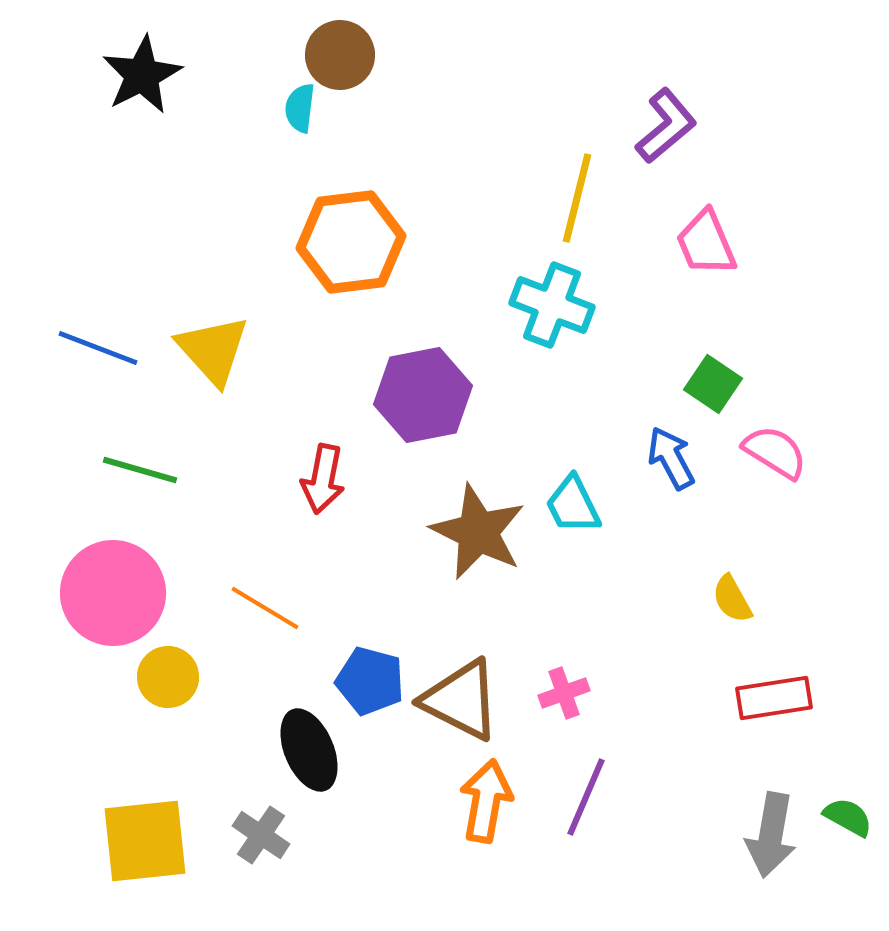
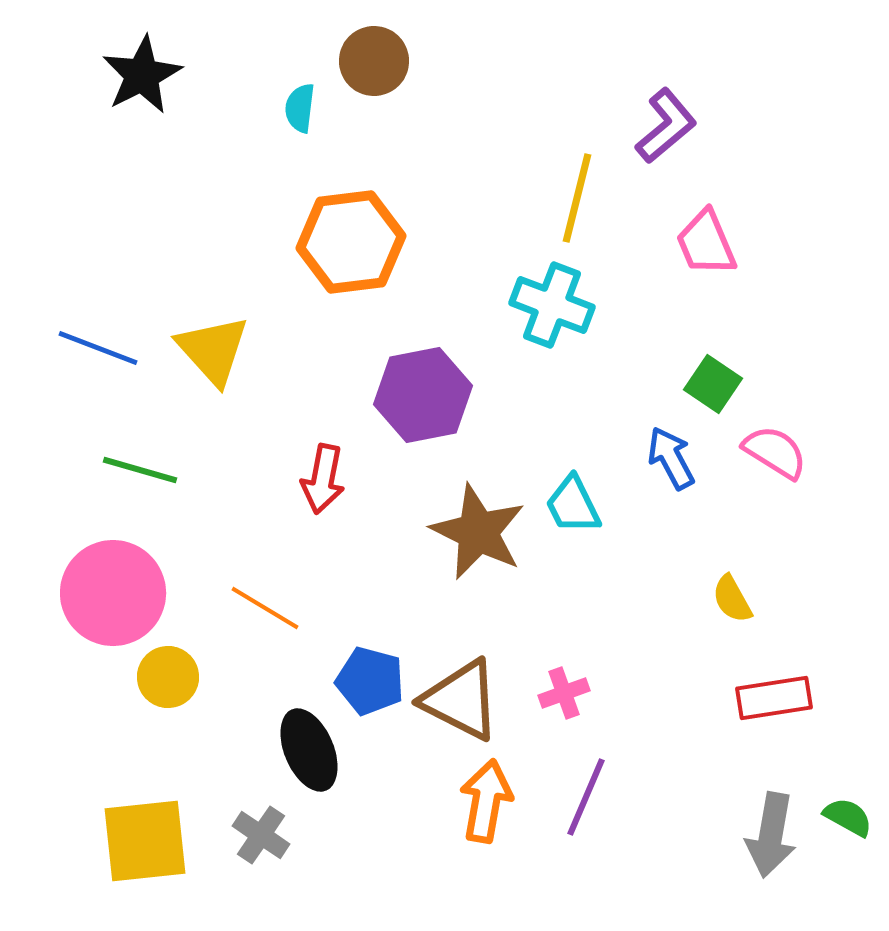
brown circle: moved 34 px right, 6 px down
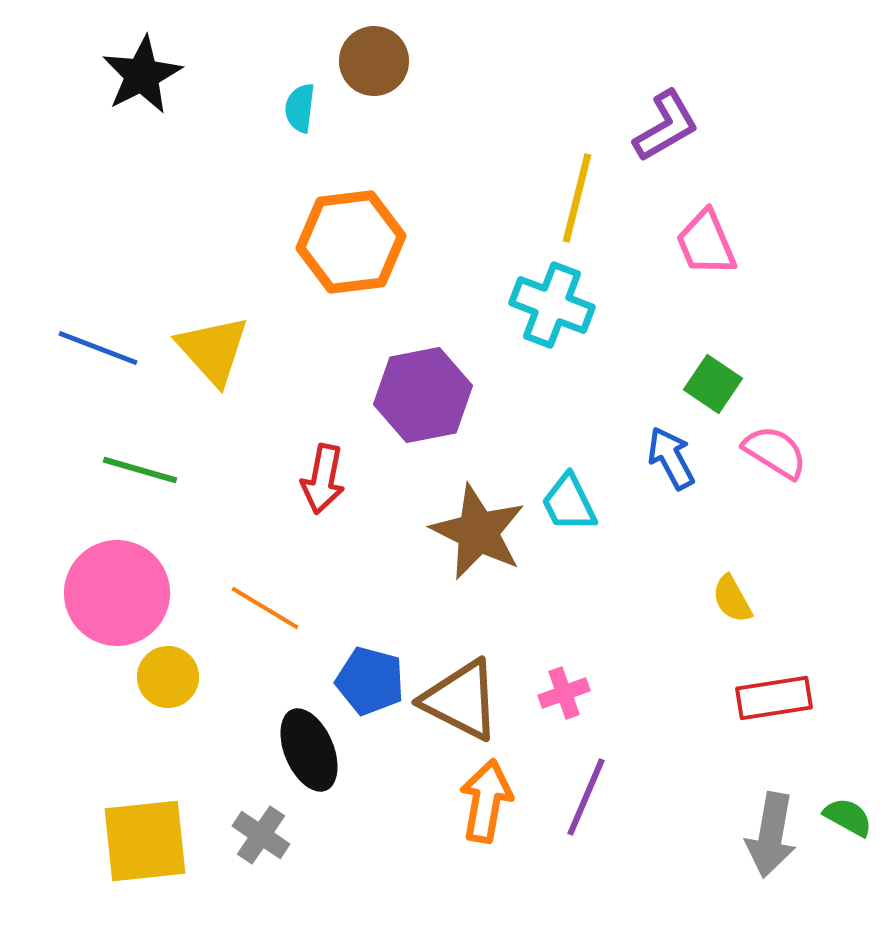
purple L-shape: rotated 10 degrees clockwise
cyan trapezoid: moved 4 px left, 2 px up
pink circle: moved 4 px right
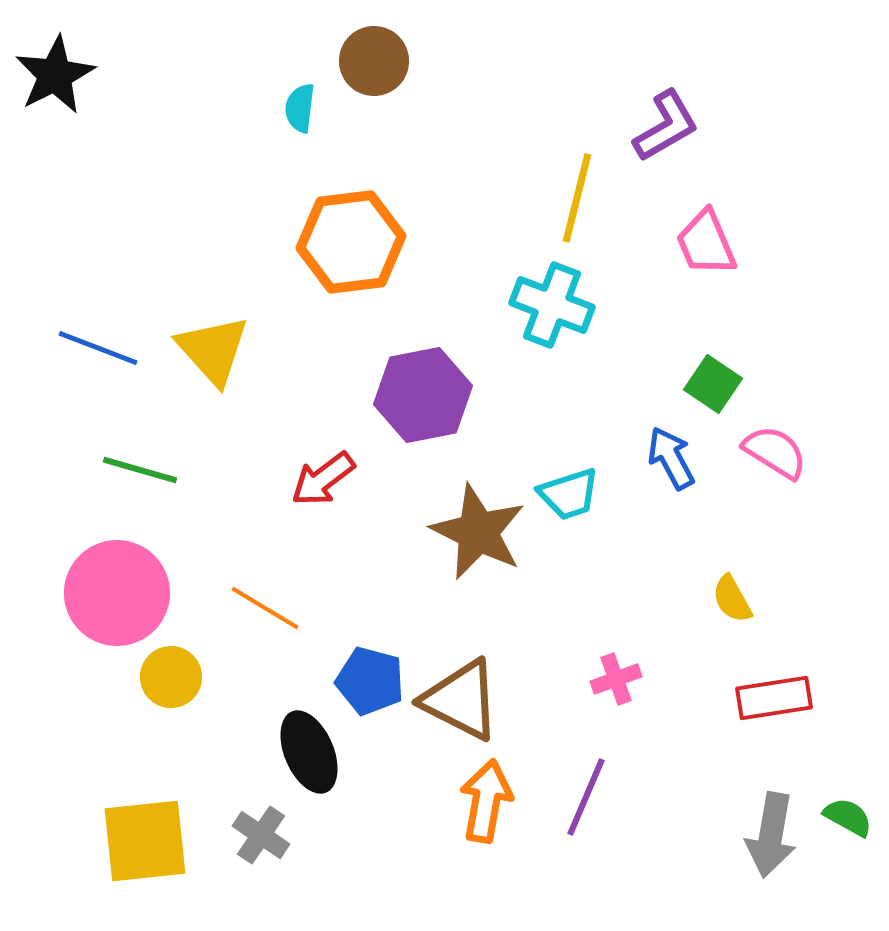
black star: moved 87 px left
red arrow: rotated 42 degrees clockwise
cyan trapezoid: moved 9 px up; rotated 82 degrees counterclockwise
yellow circle: moved 3 px right
pink cross: moved 52 px right, 14 px up
black ellipse: moved 2 px down
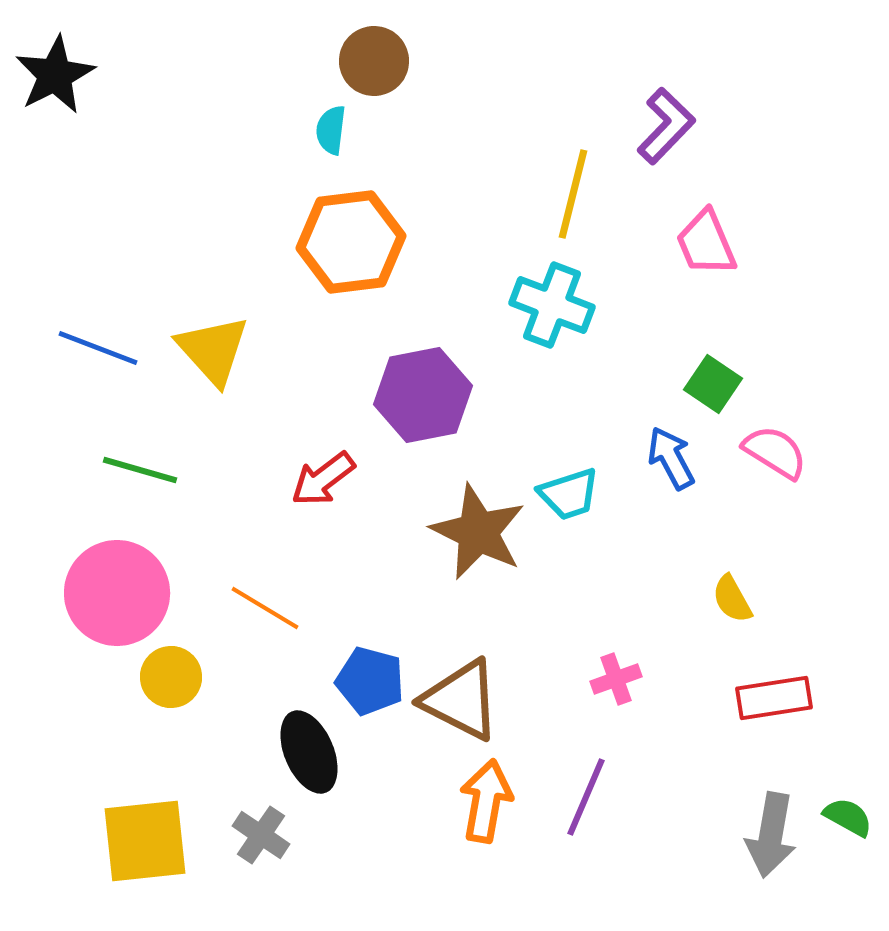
cyan semicircle: moved 31 px right, 22 px down
purple L-shape: rotated 16 degrees counterclockwise
yellow line: moved 4 px left, 4 px up
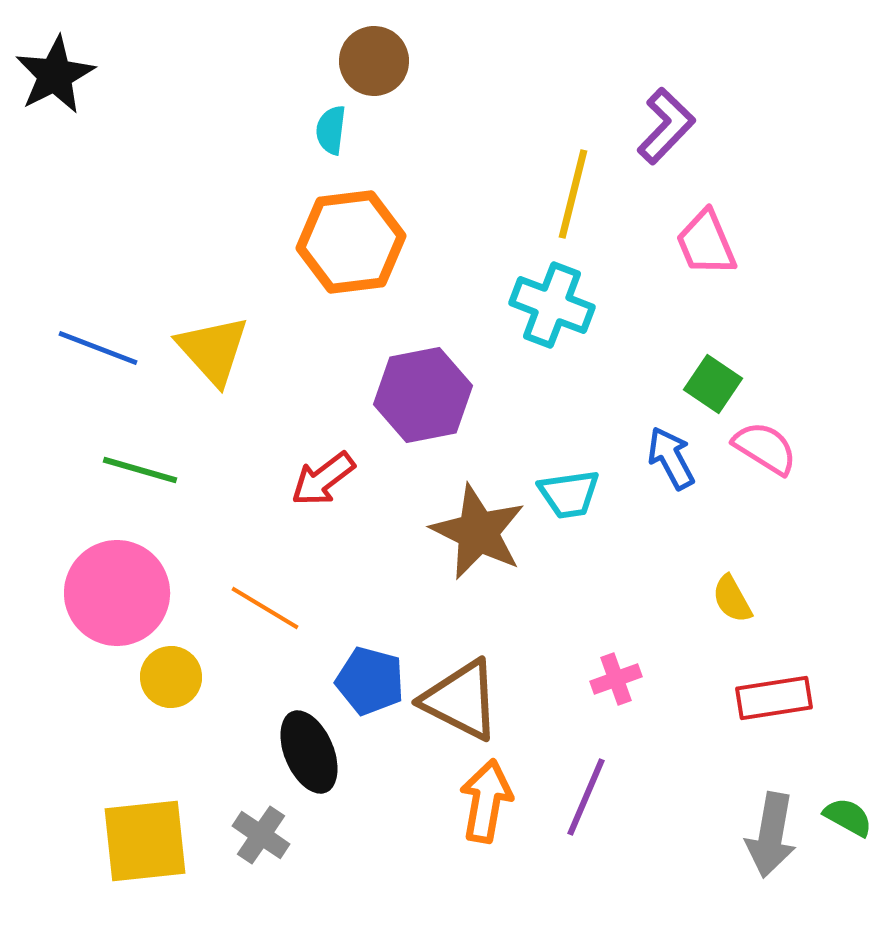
pink semicircle: moved 10 px left, 4 px up
cyan trapezoid: rotated 10 degrees clockwise
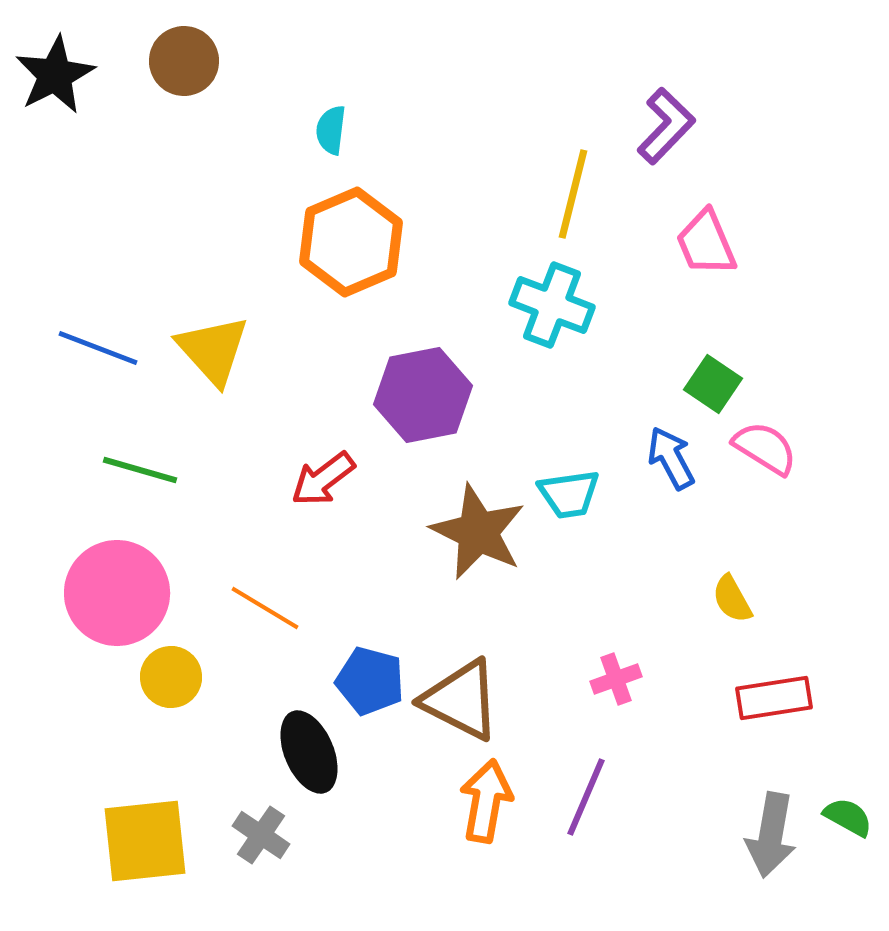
brown circle: moved 190 px left
orange hexagon: rotated 16 degrees counterclockwise
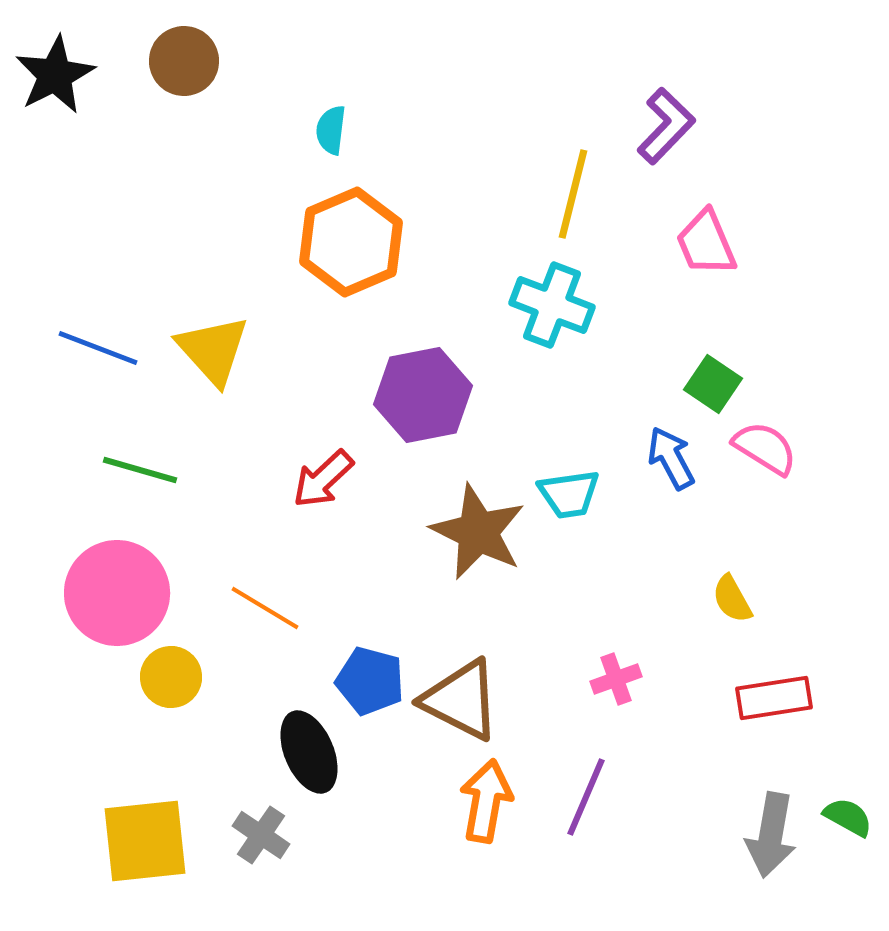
red arrow: rotated 6 degrees counterclockwise
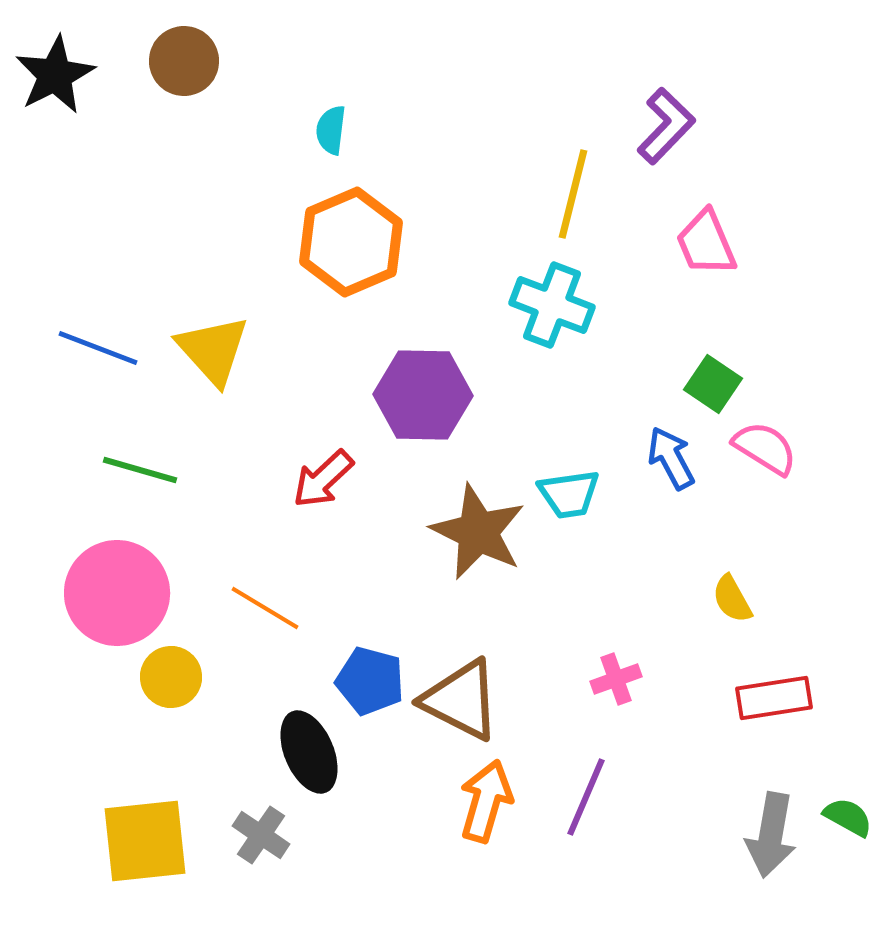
purple hexagon: rotated 12 degrees clockwise
orange arrow: rotated 6 degrees clockwise
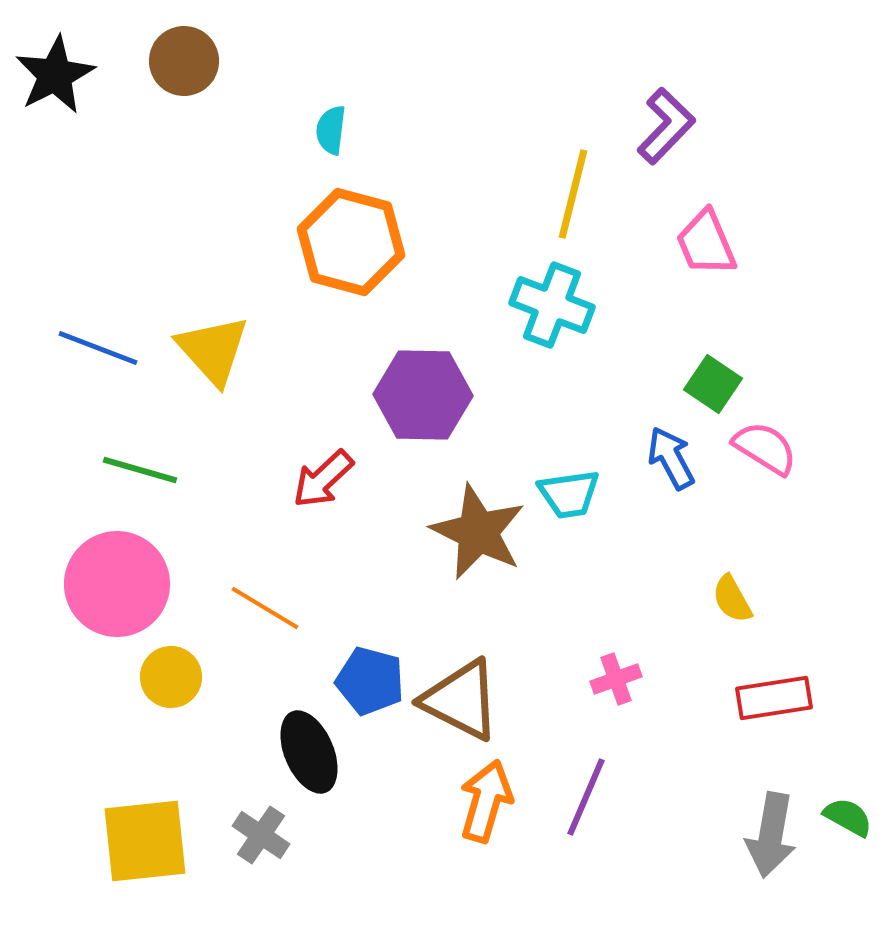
orange hexagon: rotated 22 degrees counterclockwise
pink circle: moved 9 px up
